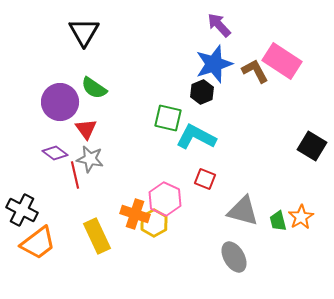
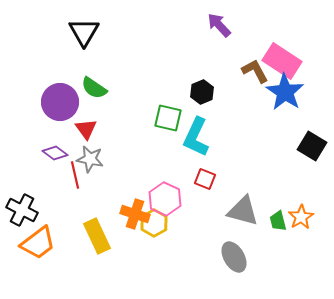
blue star: moved 71 px right, 28 px down; rotated 21 degrees counterclockwise
cyan L-shape: rotated 93 degrees counterclockwise
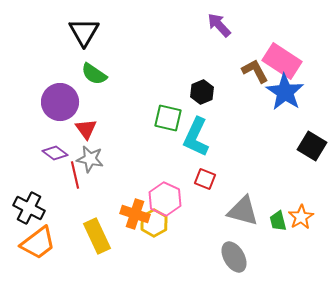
green semicircle: moved 14 px up
black cross: moved 7 px right, 2 px up
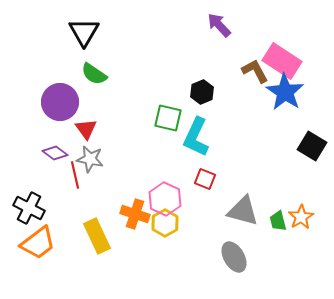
yellow hexagon: moved 11 px right
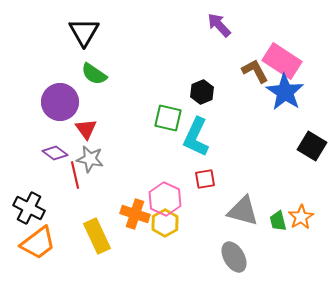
red square: rotated 30 degrees counterclockwise
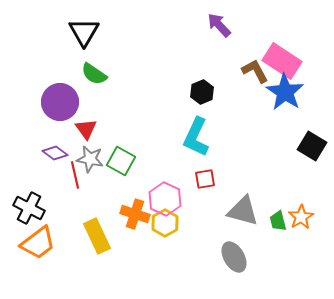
green square: moved 47 px left, 43 px down; rotated 16 degrees clockwise
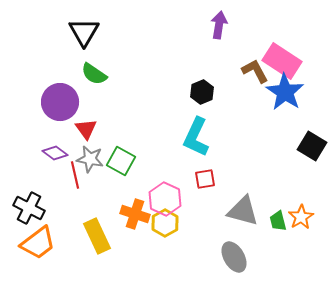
purple arrow: rotated 52 degrees clockwise
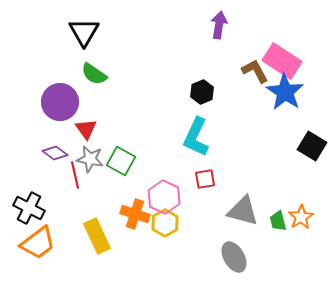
pink hexagon: moved 1 px left, 2 px up
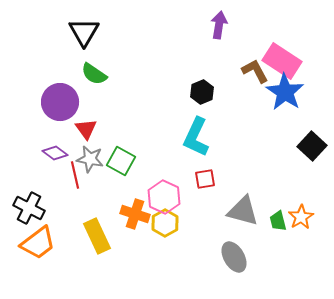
black square: rotated 12 degrees clockwise
